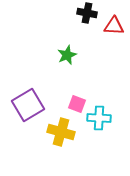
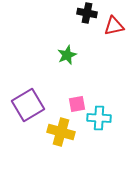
red triangle: rotated 15 degrees counterclockwise
pink square: rotated 30 degrees counterclockwise
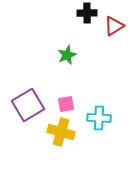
black cross: rotated 12 degrees counterclockwise
red triangle: rotated 20 degrees counterclockwise
pink square: moved 11 px left
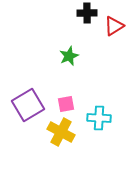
green star: moved 2 px right, 1 px down
yellow cross: rotated 12 degrees clockwise
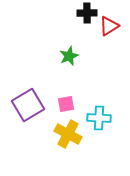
red triangle: moved 5 px left
yellow cross: moved 7 px right, 2 px down
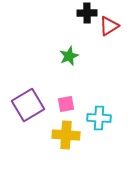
yellow cross: moved 2 px left, 1 px down; rotated 24 degrees counterclockwise
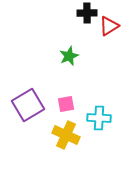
yellow cross: rotated 20 degrees clockwise
